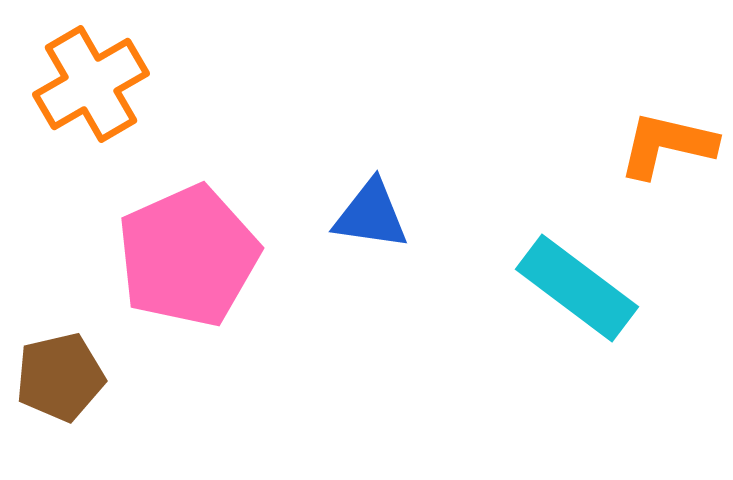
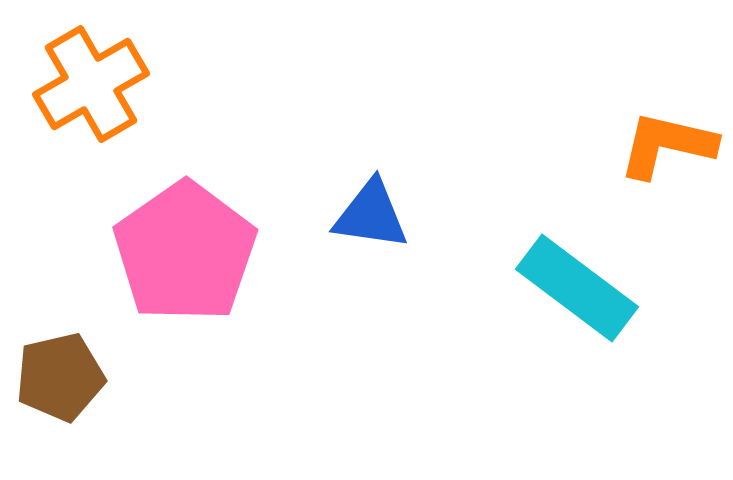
pink pentagon: moved 3 px left, 4 px up; rotated 11 degrees counterclockwise
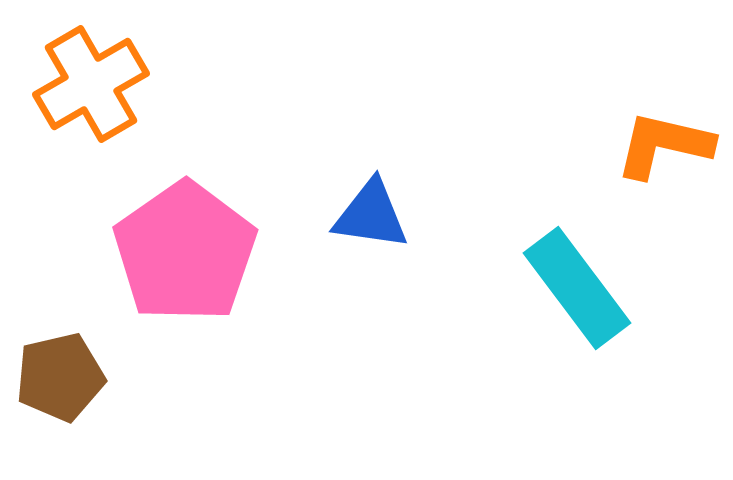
orange L-shape: moved 3 px left
cyan rectangle: rotated 16 degrees clockwise
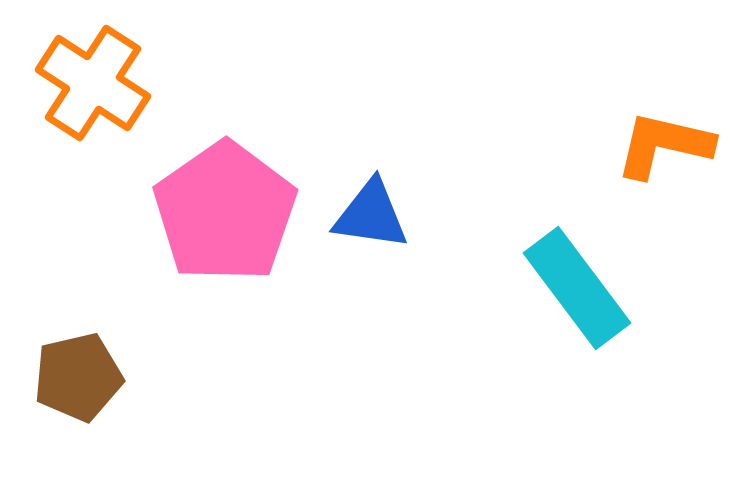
orange cross: moved 2 px right, 1 px up; rotated 27 degrees counterclockwise
pink pentagon: moved 40 px right, 40 px up
brown pentagon: moved 18 px right
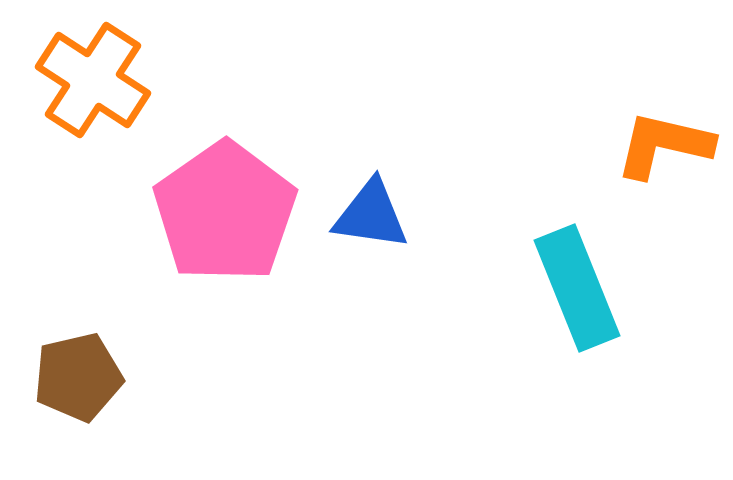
orange cross: moved 3 px up
cyan rectangle: rotated 15 degrees clockwise
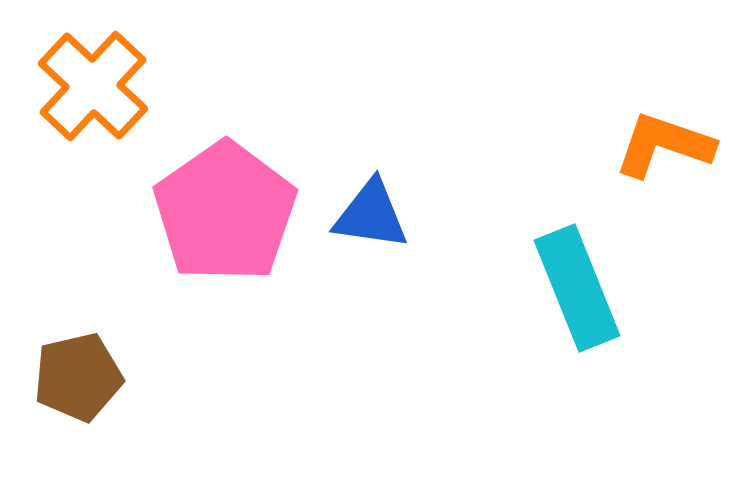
orange cross: moved 6 px down; rotated 10 degrees clockwise
orange L-shape: rotated 6 degrees clockwise
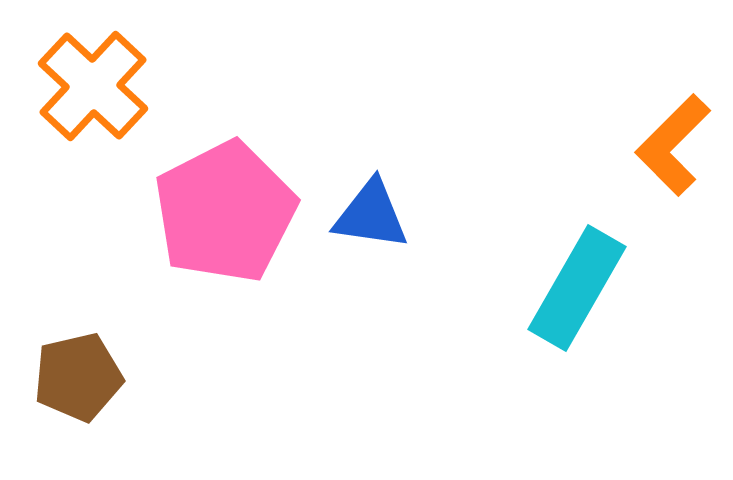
orange L-shape: moved 9 px right; rotated 64 degrees counterclockwise
pink pentagon: rotated 8 degrees clockwise
cyan rectangle: rotated 52 degrees clockwise
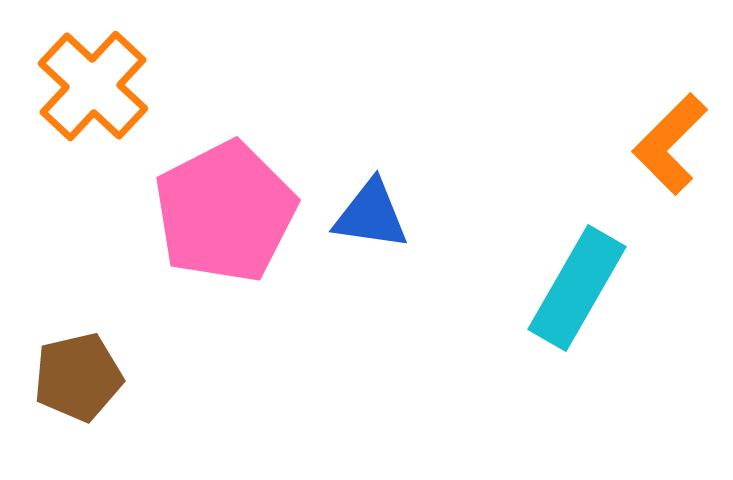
orange L-shape: moved 3 px left, 1 px up
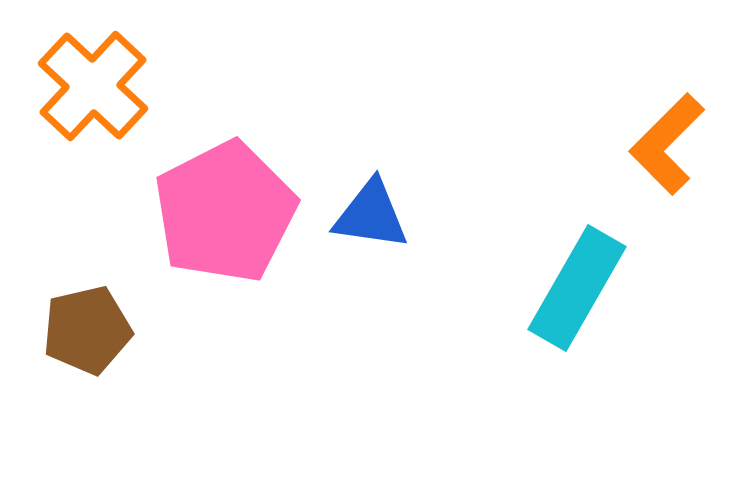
orange L-shape: moved 3 px left
brown pentagon: moved 9 px right, 47 px up
